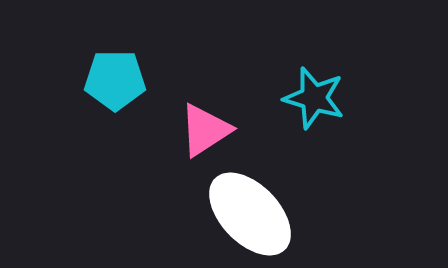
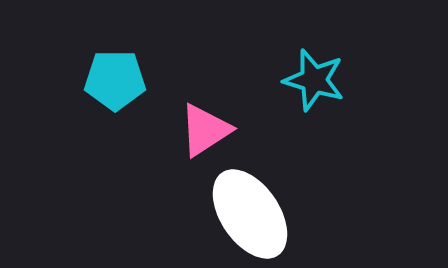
cyan star: moved 18 px up
white ellipse: rotated 10 degrees clockwise
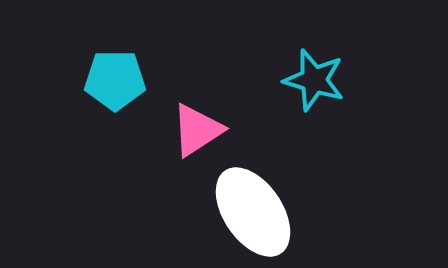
pink triangle: moved 8 px left
white ellipse: moved 3 px right, 2 px up
